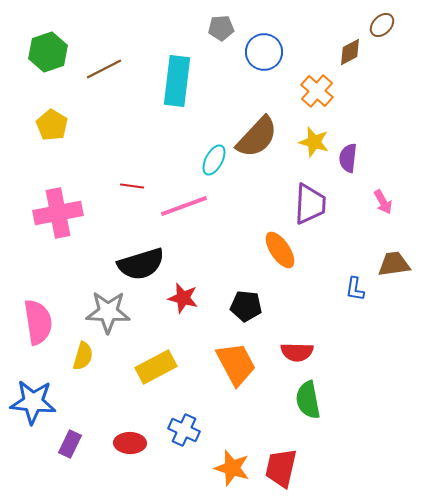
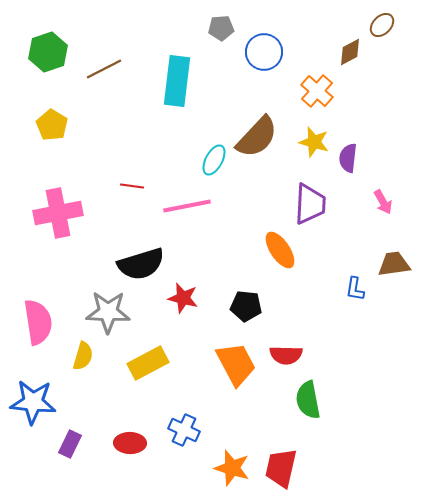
pink line: moved 3 px right; rotated 9 degrees clockwise
red semicircle: moved 11 px left, 3 px down
yellow rectangle: moved 8 px left, 4 px up
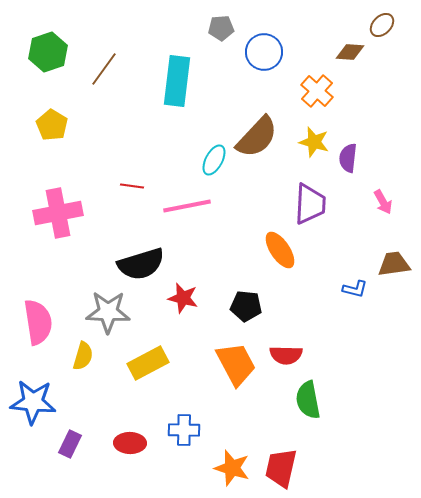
brown diamond: rotated 32 degrees clockwise
brown line: rotated 27 degrees counterclockwise
blue L-shape: rotated 85 degrees counterclockwise
blue cross: rotated 24 degrees counterclockwise
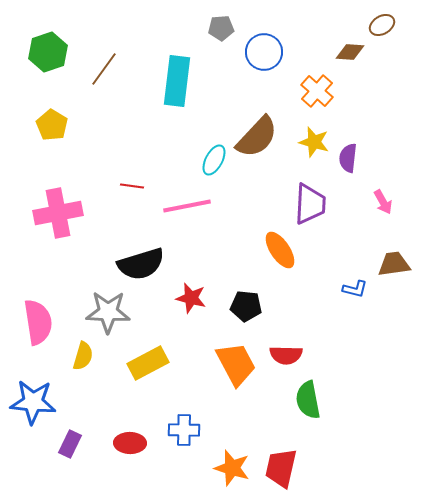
brown ellipse: rotated 15 degrees clockwise
red star: moved 8 px right
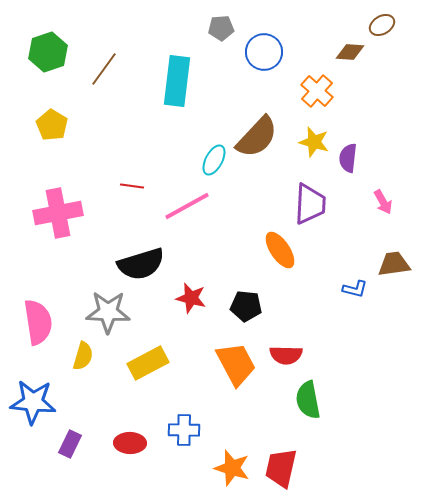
pink line: rotated 18 degrees counterclockwise
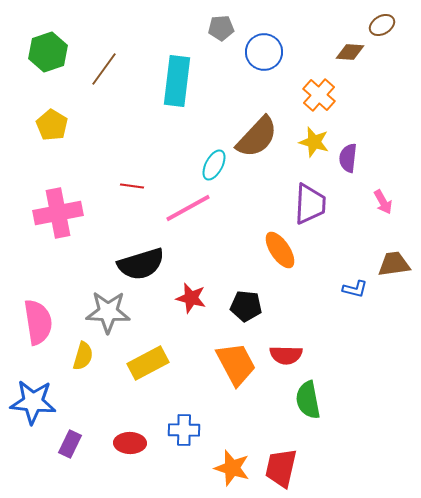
orange cross: moved 2 px right, 4 px down
cyan ellipse: moved 5 px down
pink line: moved 1 px right, 2 px down
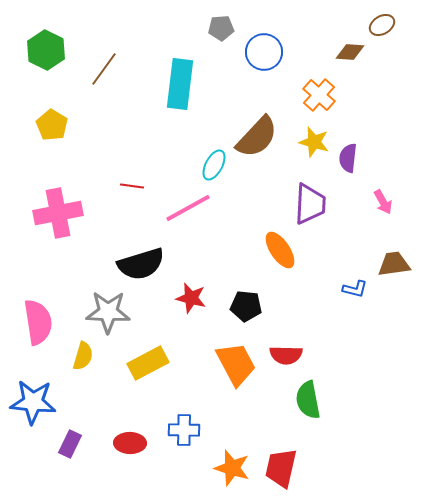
green hexagon: moved 2 px left, 2 px up; rotated 15 degrees counterclockwise
cyan rectangle: moved 3 px right, 3 px down
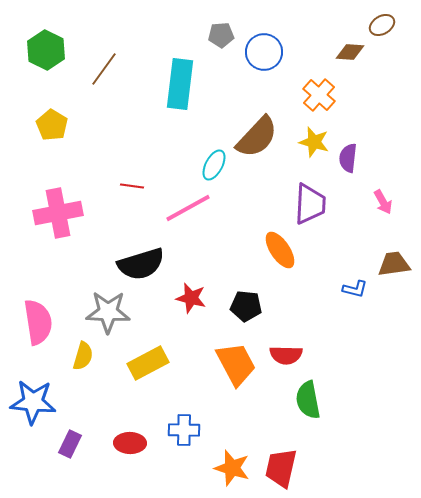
gray pentagon: moved 7 px down
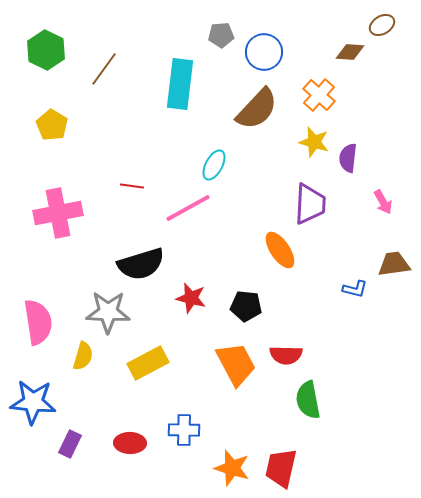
brown semicircle: moved 28 px up
